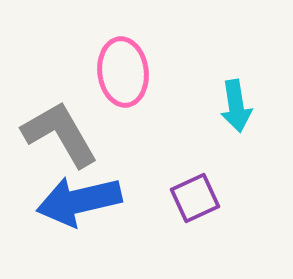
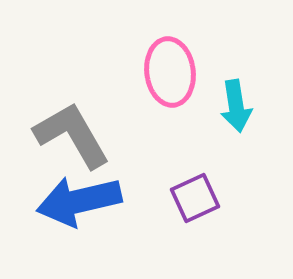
pink ellipse: moved 47 px right
gray L-shape: moved 12 px right, 1 px down
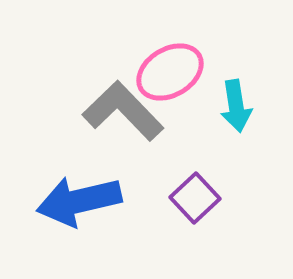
pink ellipse: rotated 66 degrees clockwise
gray L-shape: moved 51 px right, 24 px up; rotated 14 degrees counterclockwise
purple square: rotated 18 degrees counterclockwise
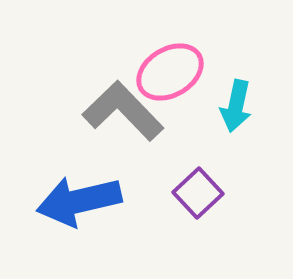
cyan arrow: rotated 21 degrees clockwise
purple square: moved 3 px right, 5 px up
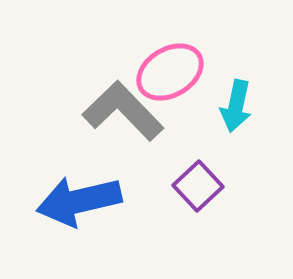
purple square: moved 7 px up
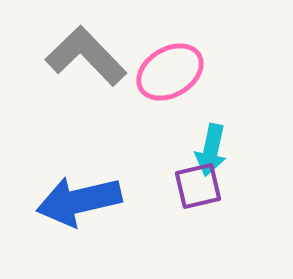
cyan arrow: moved 25 px left, 44 px down
gray L-shape: moved 37 px left, 55 px up
purple square: rotated 30 degrees clockwise
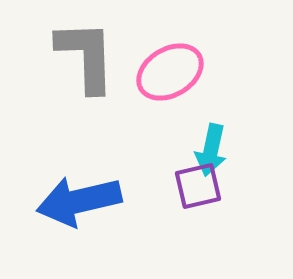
gray L-shape: rotated 42 degrees clockwise
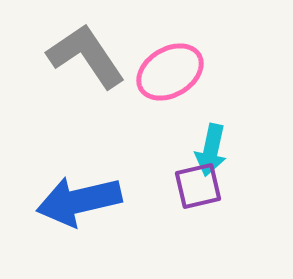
gray L-shape: rotated 32 degrees counterclockwise
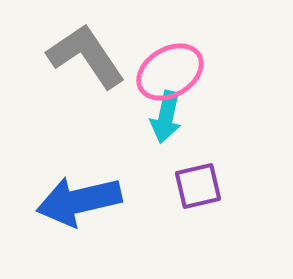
cyan arrow: moved 45 px left, 33 px up
